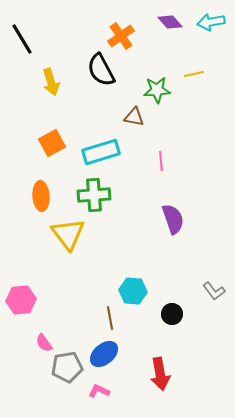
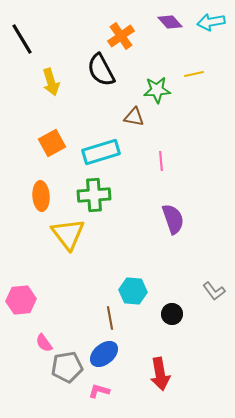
pink L-shape: rotated 10 degrees counterclockwise
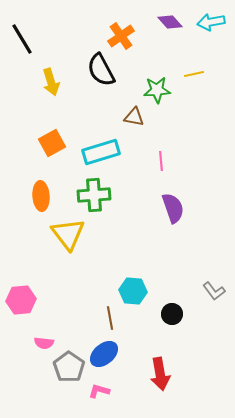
purple semicircle: moved 11 px up
pink semicircle: rotated 48 degrees counterclockwise
gray pentagon: moved 2 px right; rotated 28 degrees counterclockwise
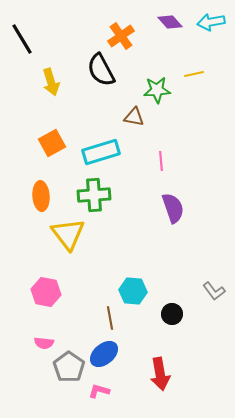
pink hexagon: moved 25 px right, 8 px up; rotated 16 degrees clockwise
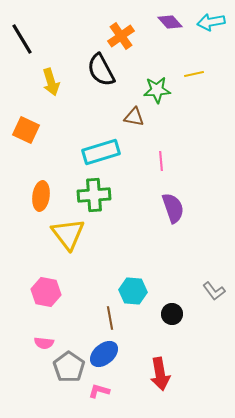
orange square: moved 26 px left, 13 px up; rotated 36 degrees counterclockwise
orange ellipse: rotated 12 degrees clockwise
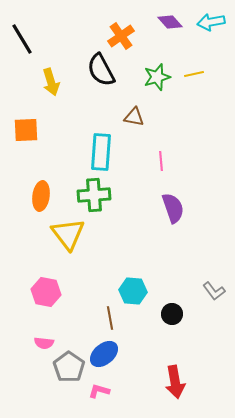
green star: moved 13 px up; rotated 12 degrees counterclockwise
orange square: rotated 28 degrees counterclockwise
cyan rectangle: rotated 69 degrees counterclockwise
red arrow: moved 15 px right, 8 px down
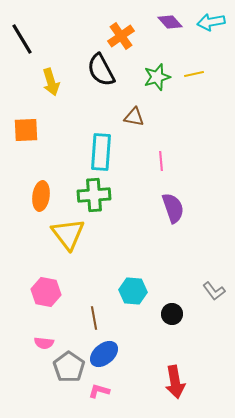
brown line: moved 16 px left
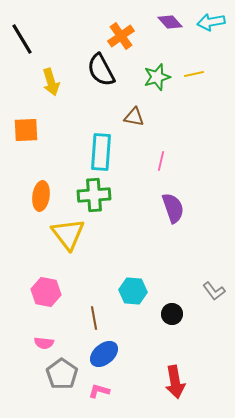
pink line: rotated 18 degrees clockwise
gray pentagon: moved 7 px left, 7 px down
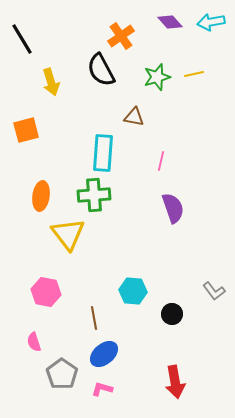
orange square: rotated 12 degrees counterclockwise
cyan rectangle: moved 2 px right, 1 px down
pink semicircle: moved 10 px left, 1 px up; rotated 66 degrees clockwise
pink L-shape: moved 3 px right, 2 px up
